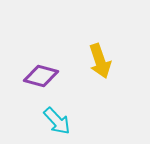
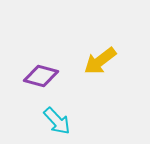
yellow arrow: rotated 72 degrees clockwise
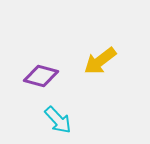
cyan arrow: moved 1 px right, 1 px up
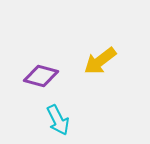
cyan arrow: rotated 16 degrees clockwise
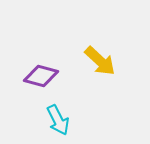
yellow arrow: rotated 100 degrees counterclockwise
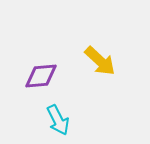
purple diamond: rotated 20 degrees counterclockwise
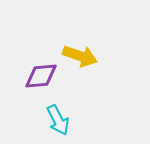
yellow arrow: moved 20 px left, 5 px up; rotated 24 degrees counterclockwise
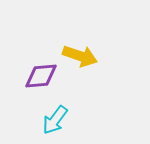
cyan arrow: moved 3 px left; rotated 64 degrees clockwise
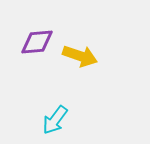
purple diamond: moved 4 px left, 34 px up
